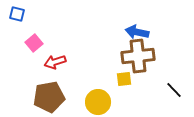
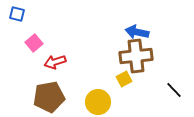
brown cross: moved 2 px left
yellow square: rotated 21 degrees counterclockwise
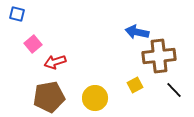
pink square: moved 1 px left, 1 px down
brown cross: moved 23 px right
yellow square: moved 11 px right, 6 px down
yellow circle: moved 3 px left, 4 px up
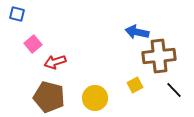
brown pentagon: rotated 24 degrees clockwise
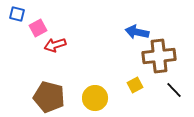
pink square: moved 5 px right, 16 px up; rotated 12 degrees clockwise
red arrow: moved 17 px up
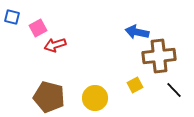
blue square: moved 5 px left, 3 px down
